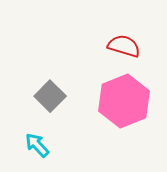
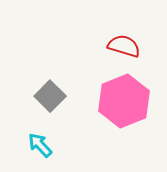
cyan arrow: moved 3 px right
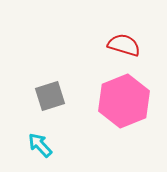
red semicircle: moved 1 px up
gray square: rotated 28 degrees clockwise
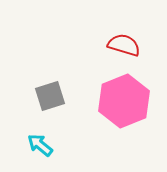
cyan arrow: rotated 8 degrees counterclockwise
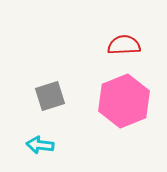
red semicircle: rotated 20 degrees counterclockwise
cyan arrow: rotated 32 degrees counterclockwise
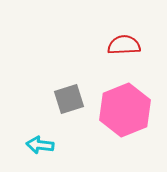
gray square: moved 19 px right, 3 px down
pink hexagon: moved 1 px right, 9 px down
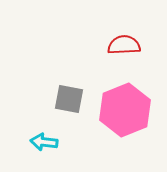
gray square: rotated 28 degrees clockwise
cyan arrow: moved 4 px right, 3 px up
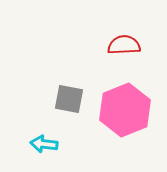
cyan arrow: moved 2 px down
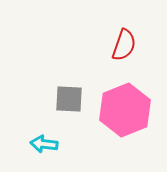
red semicircle: rotated 112 degrees clockwise
gray square: rotated 8 degrees counterclockwise
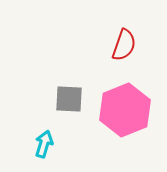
cyan arrow: rotated 100 degrees clockwise
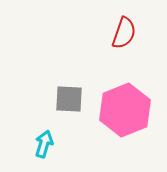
red semicircle: moved 12 px up
